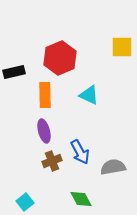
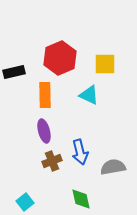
yellow square: moved 17 px left, 17 px down
blue arrow: rotated 15 degrees clockwise
green diamond: rotated 15 degrees clockwise
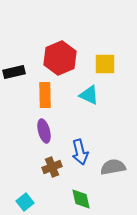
brown cross: moved 6 px down
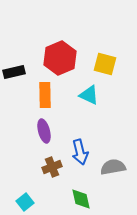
yellow square: rotated 15 degrees clockwise
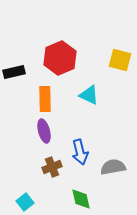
yellow square: moved 15 px right, 4 px up
orange rectangle: moved 4 px down
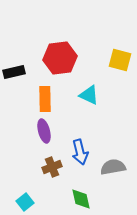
red hexagon: rotated 16 degrees clockwise
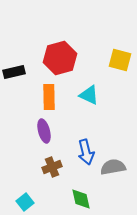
red hexagon: rotated 8 degrees counterclockwise
orange rectangle: moved 4 px right, 2 px up
blue arrow: moved 6 px right
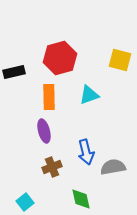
cyan triangle: rotated 45 degrees counterclockwise
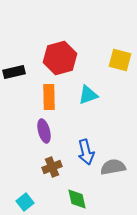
cyan triangle: moved 1 px left
green diamond: moved 4 px left
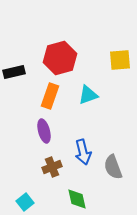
yellow square: rotated 20 degrees counterclockwise
orange rectangle: moved 1 px right, 1 px up; rotated 20 degrees clockwise
blue arrow: moved 3 px left
gray semicircle: rotated 100 degrees counterclockwise
